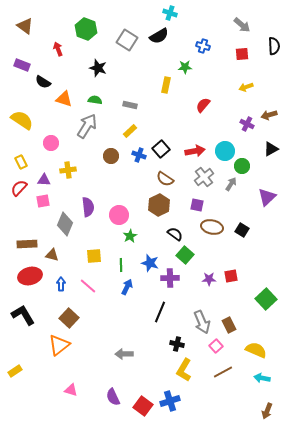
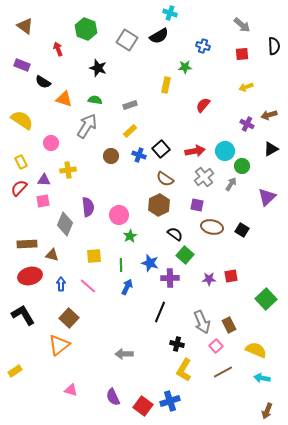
gray rectangle at (130, 105): rotated 32 degrees counterclockwise
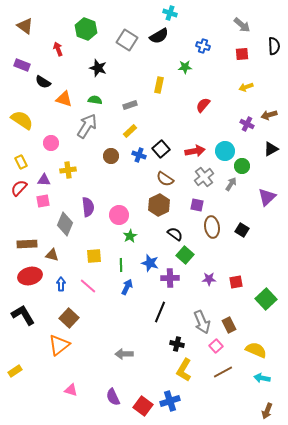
yellow rectangle at (166, 85): moved 7 px left
brown ellipse at (212, 227): rotated 70 degrees clockwise
red square at (231, 276): moved 5 px right, 6 px down
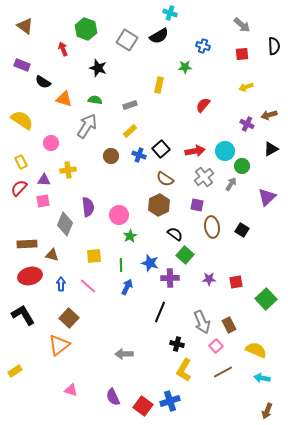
red arrow at (58, 49): moved 5 px right
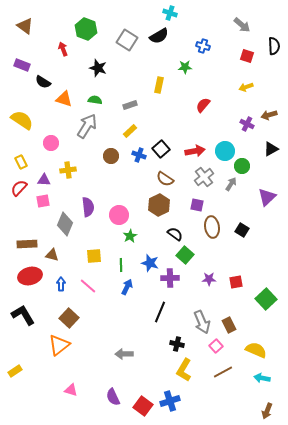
red square at (242, 54): moved 5 px right, 2 px down; rotated 24 degrees clockwise
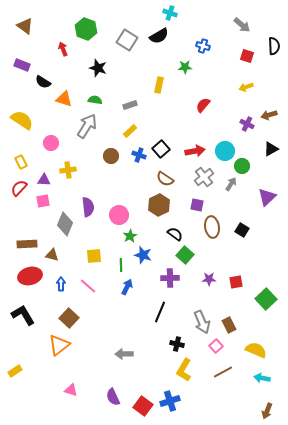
blue star at (150, 263): moved 7 px left, 8 px up
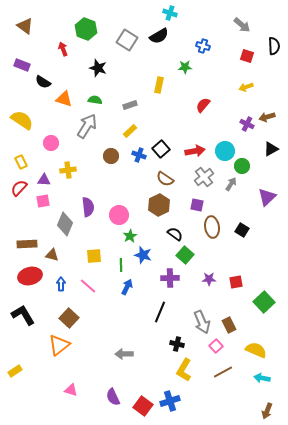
brown arrow at (269, 115): moved 2 px left, 2 px down
green square at (266, 299): moved 2 px left, 3 px down
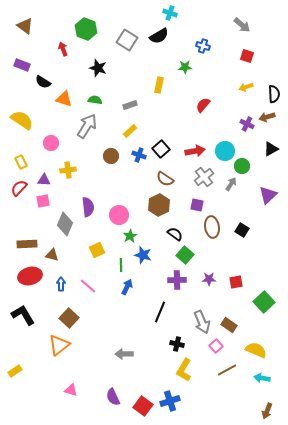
black semicircle at (274, 46): moved 48 px down
purple triangle at (267, 197): moved 1 px right, 2 px up
yellow square at (94, 256): moved 3 px right, 6 px up; rotated 21 degrees counterclockwise
purple cross at (170, 278): moved 7 px right, 2 px down
brown rectangle at (229, 325): rotated 28 degrees counterclockwise
brown line at (223, 372): moved 4 px right, 2 px up
